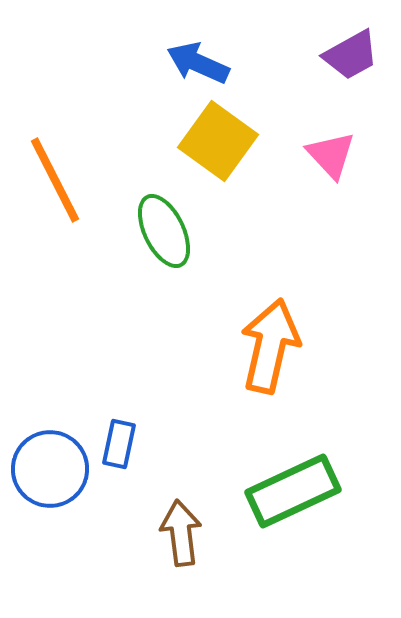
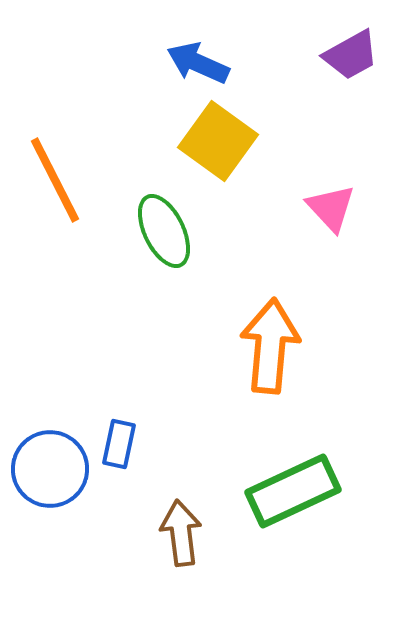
pink triangle: moved 53 px down
orange arrow: rotated 8 degrees counterclockwise
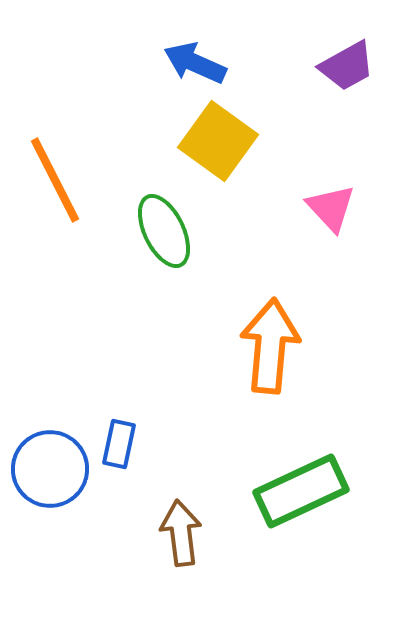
purple trapezoid: moved 4 px left, 11 px down
blue arrow: moved 3 px left
green rectangle: moved 8 px right
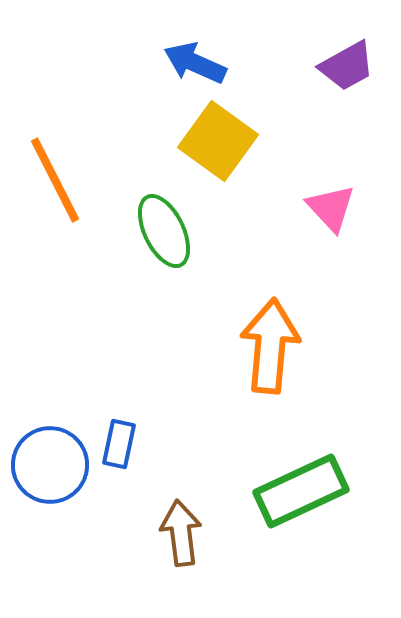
blue circle: moved 4 px up
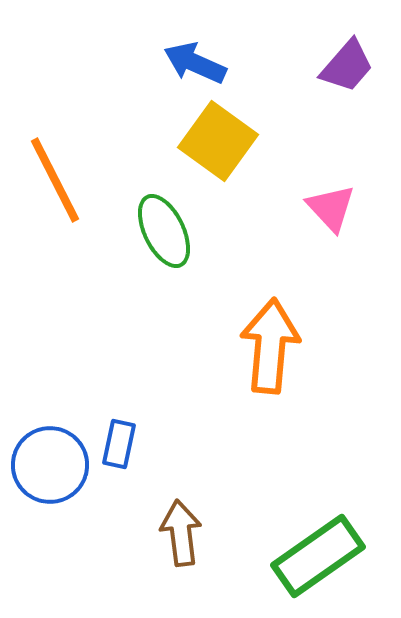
purple trapezoid: rotated 20 degrees counterclockwise
green rectangle: moved 17 px right, 65 px down; rotated 10 degrees counterclockwise
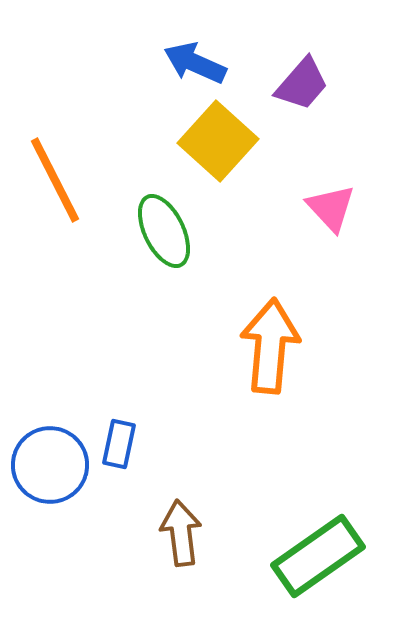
purple trapezoid: moved 45 px left, 18 px down
yellow square: rotated 6 degrees clockwise
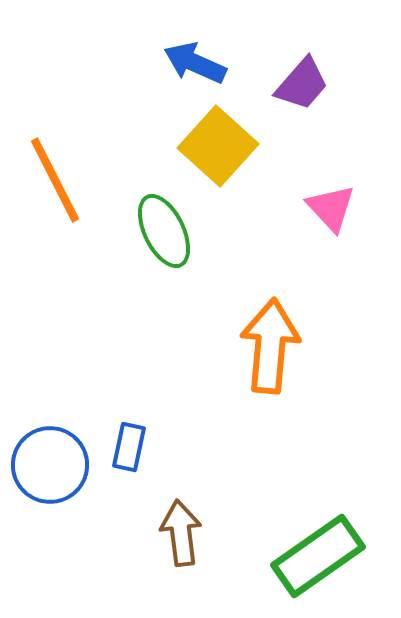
yellow square: moved 5 px down
blue rectangle: moved 10 px right, 3 px down
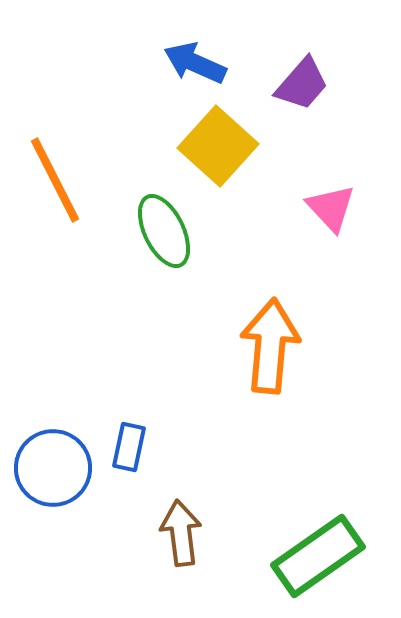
blue circle: moved 3 px right, 3 px down
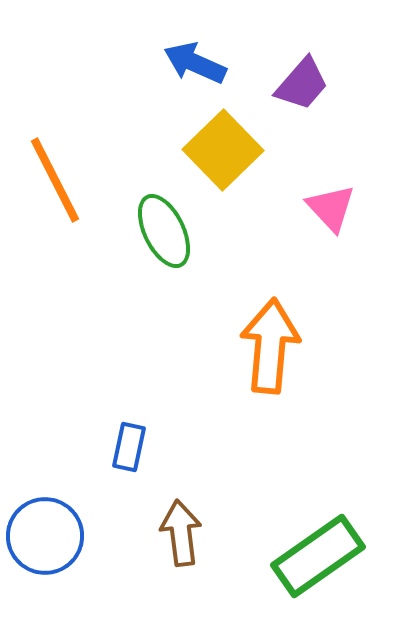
yellow square: moved 5 px right, 4 px down; rotated 4 degrees clockwise
blue circle: moved 8 px left, 68 px down
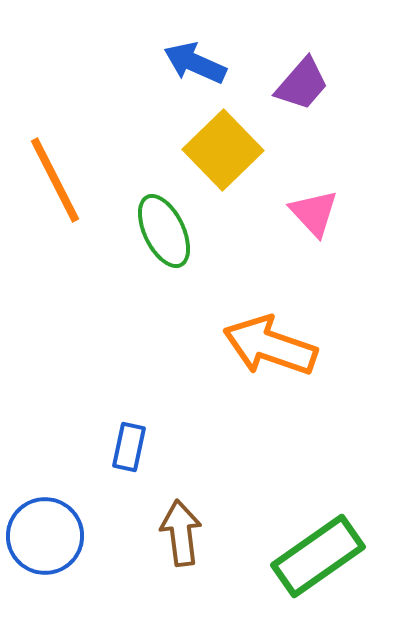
pink triangle: moved 17 px left, 5 px down
orange arrow: rotated 76 degrees counterclockwise
